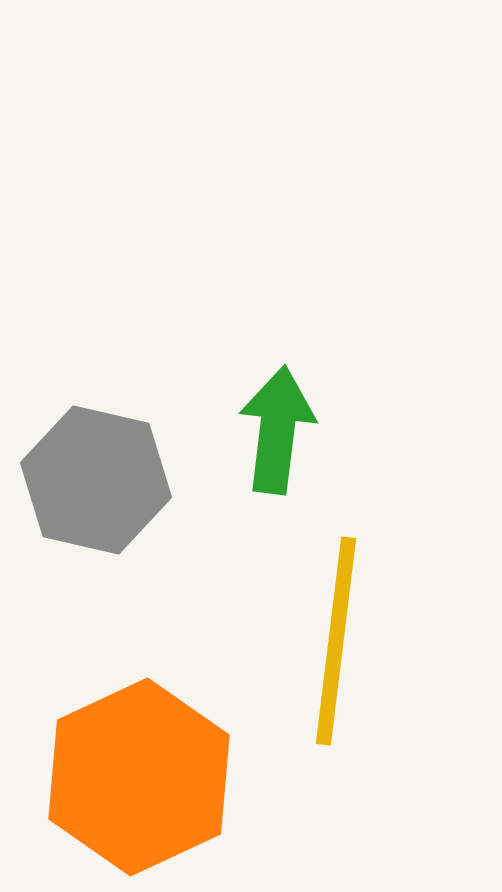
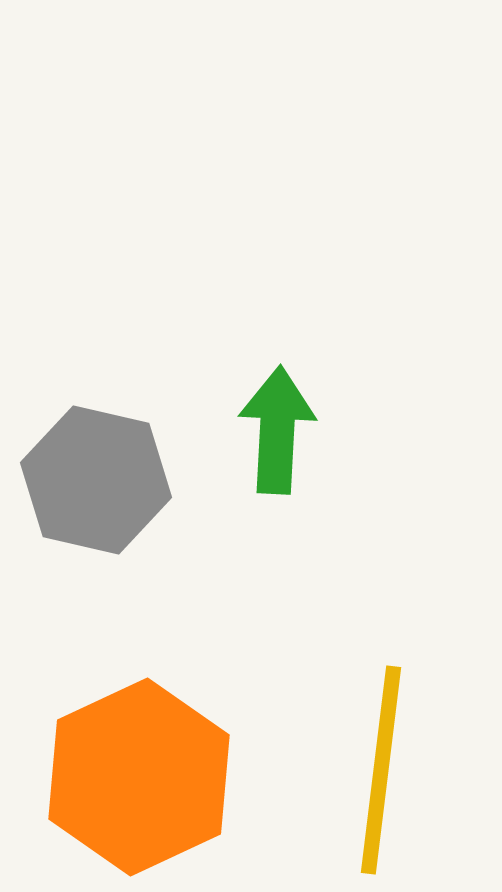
green arrow: rotated 4 degrees counterclockwise
yellow line: moved 45 px right, 129 px down
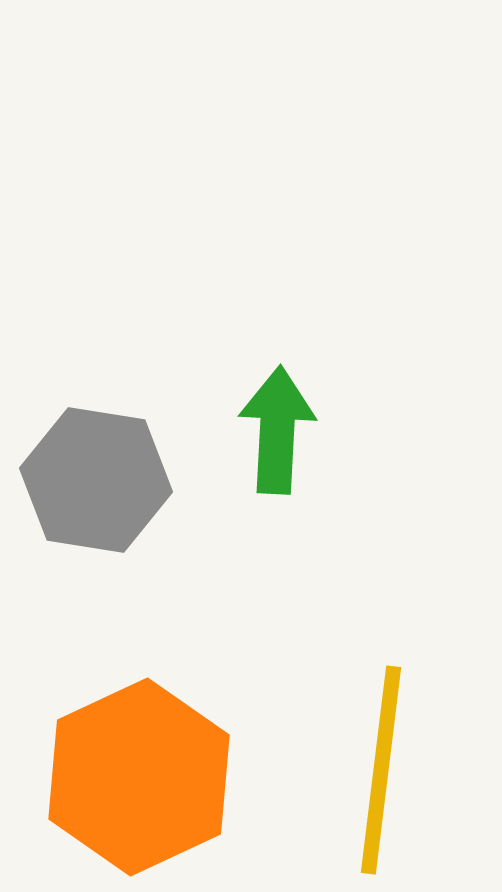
gray hexagon: rotated 4 degrees counterclockwise
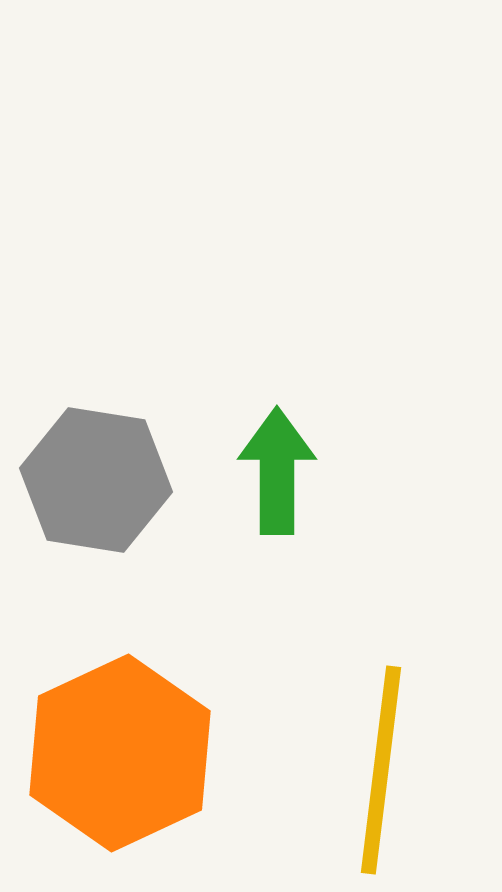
green arrow: moved 41 px down; rotated 3 degrees counterclockwise
orange hexagon: moved 19 px left, 24 px up
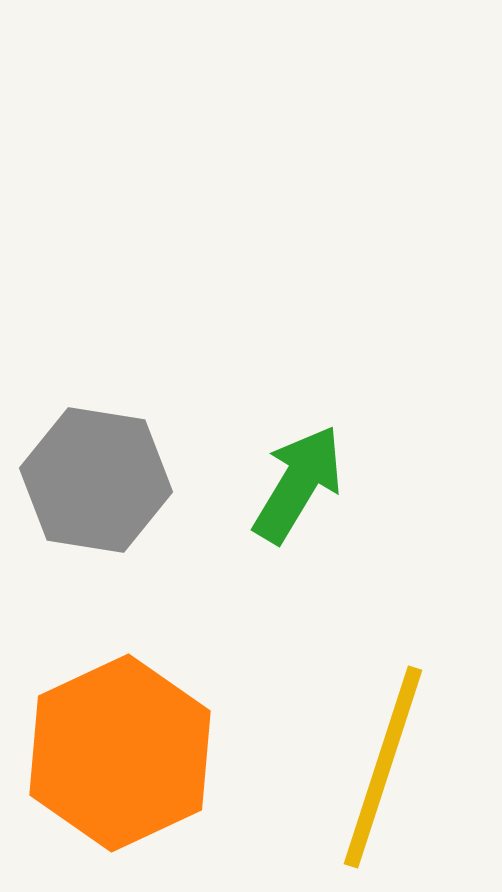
green arrow: moved 21 px right, 13 px down; rotated 31 degrees clockwise
yellow line: moved 2 px right, 3 px up; rotated 11 degrees clockwise
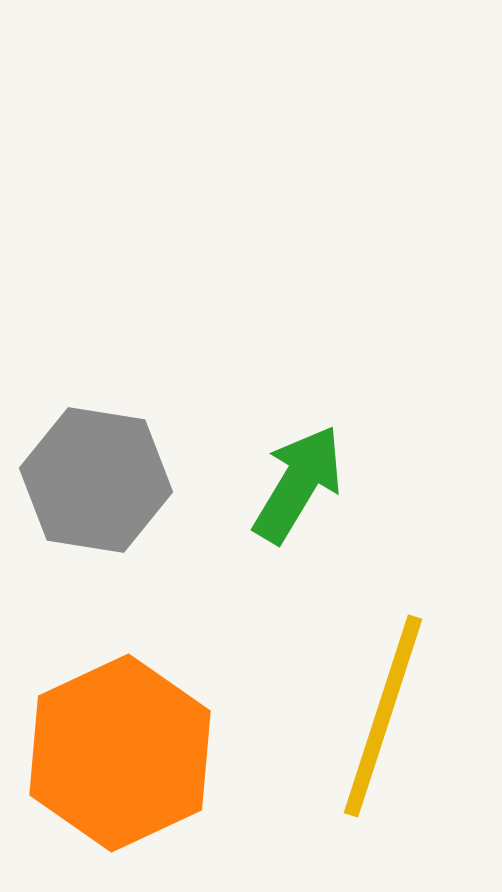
yellow line: moved 51 px up
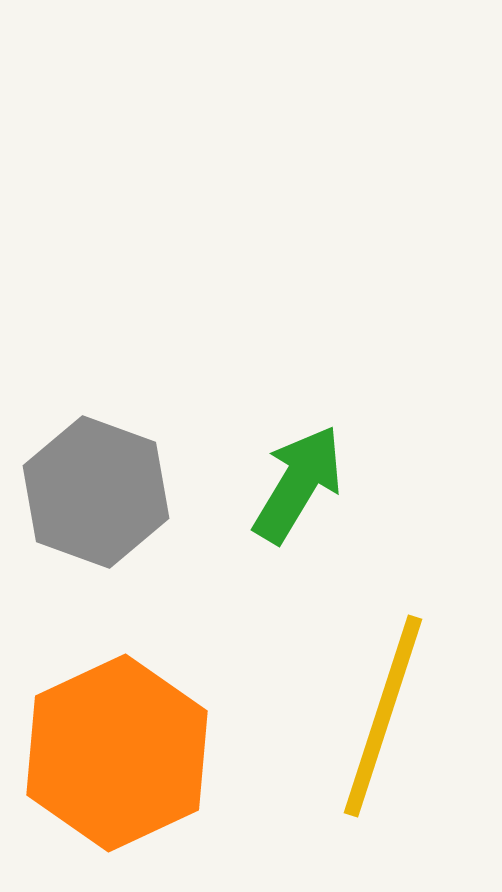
gray hexagon: moved 12 px down; rotated 11 degrees clockwise
orange hexagon: moved 3 px left
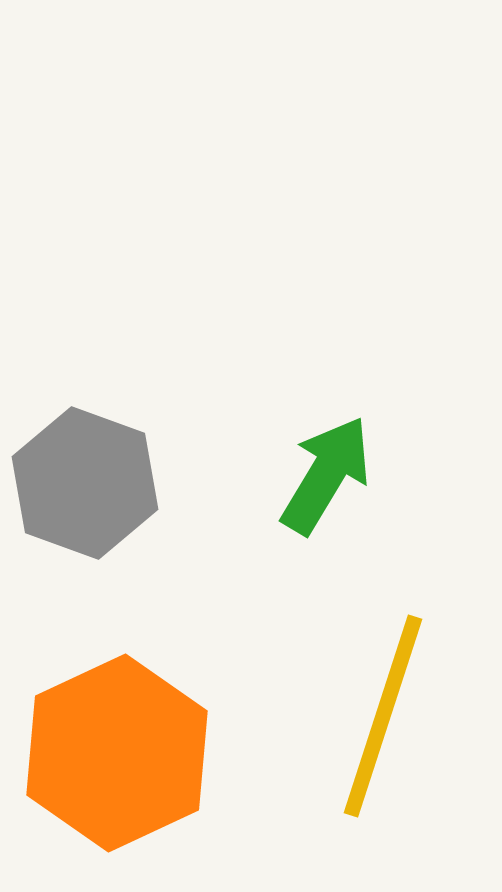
green arrow: moved 28 px right, 9 px up
gray hexagon: moved 11 px left, 9 px up
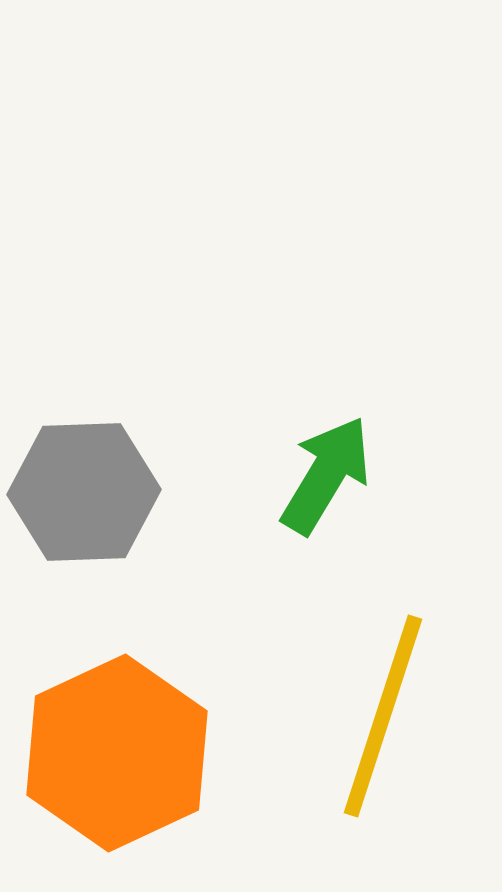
gray hexagon: moved 1 px left, 9 px down; rotated 22 degrees counterclockwise
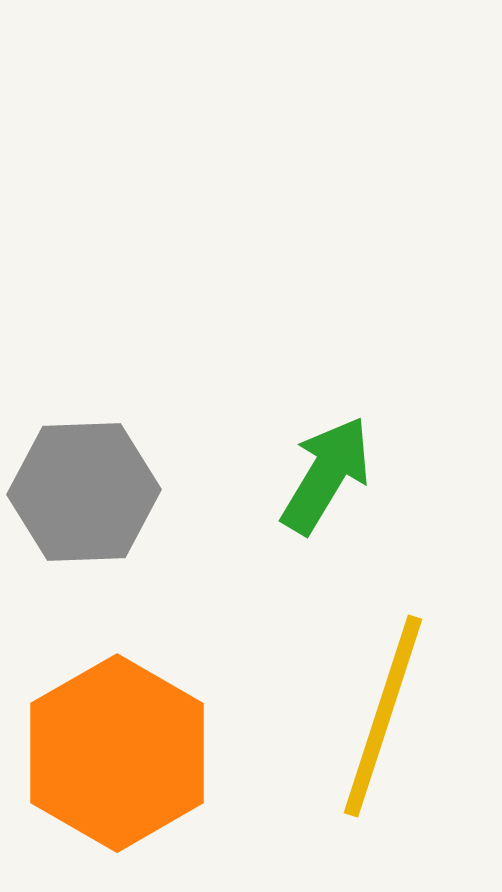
orange hexagon: rotated 5 degrees counterclockwise
